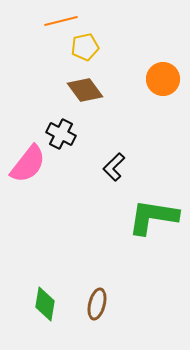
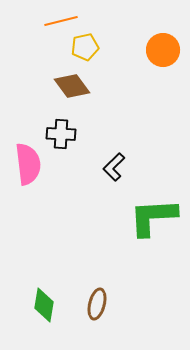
orange circle: moved 29 px up
brown diamond: moved 13 px left, 4 px up
black cross: rotated 24 degrees counterclockwise
pink semicircle: rotated 45 degrees counterclockwise
green L-shape: rotated 12 degrees counterclockwise
green diamond: moved 1 px left, 1 px down
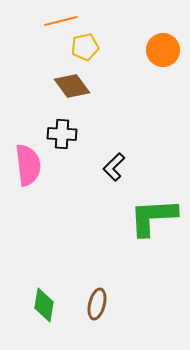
black cross: moved 1 px right
pink semicircle: moved 1 px down
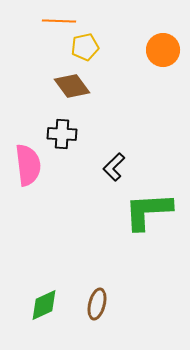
orange line: moved 2 px left; rotated 16 degrees clockwise
green L-shape: moved 5 px left, 6 px up
green diamond: rotated 56 degrees clockwise
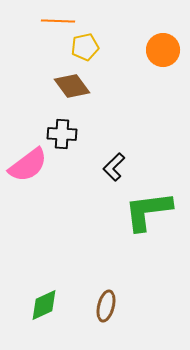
orange line: moved 1 px left
pink semicircle: rotated 60 degrees clockwise
green L-shape: rotated 4 degrees counterclockwise
brown ellipse: moved 9 px right, 2 px down
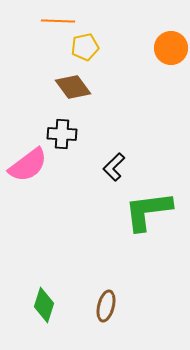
orange circle: moved 8 px right, 2 px up
brown diamond: moved 1 px right, 1 px down
green diamond: rotated 48 degrees counterclockwise
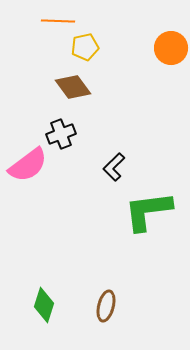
black cross: moved 1 px left; rotated 24 degrees counterclockwise
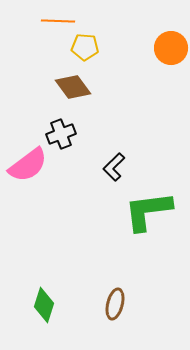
yellow pentagon: rotated 16 degrees clockwise
brown ellipse: moved 9 px right, 2 px up
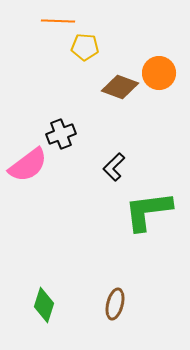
orange circle: moved 12 px left, 25 px down
brown diamond: moved 47 px right; rotated 33 degrees counterclockwise
